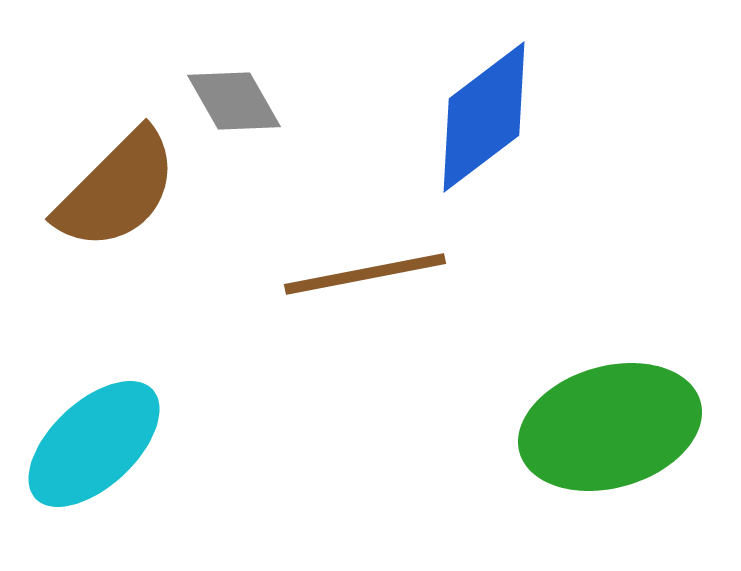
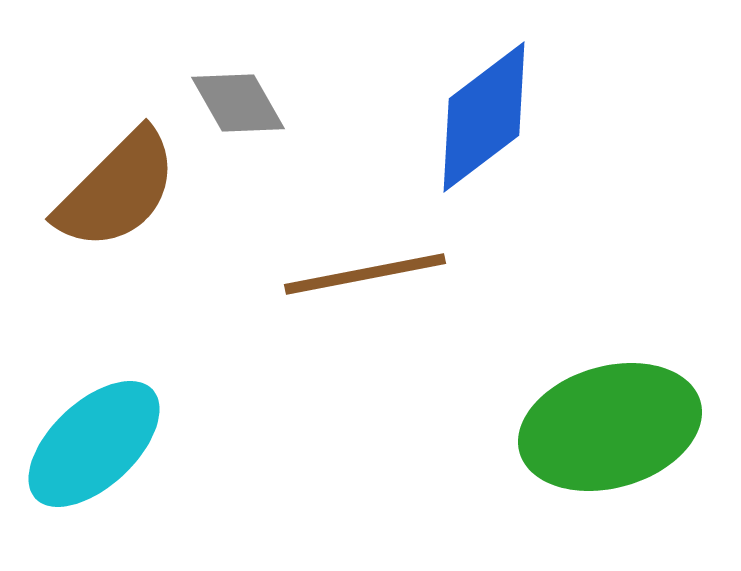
gray diamond: moved 4 px right, 2 px down
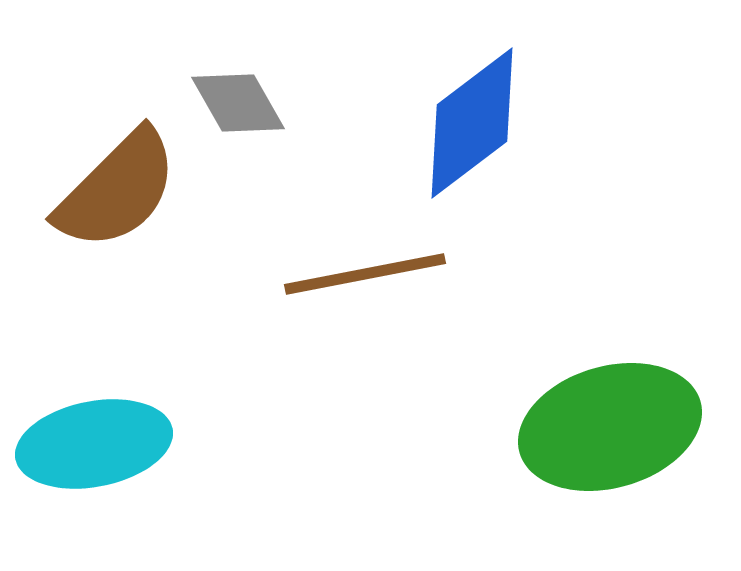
blue diamond: moved 12 px left, 6 px down
cyan ellipse: rotated 32 degrees clockwise
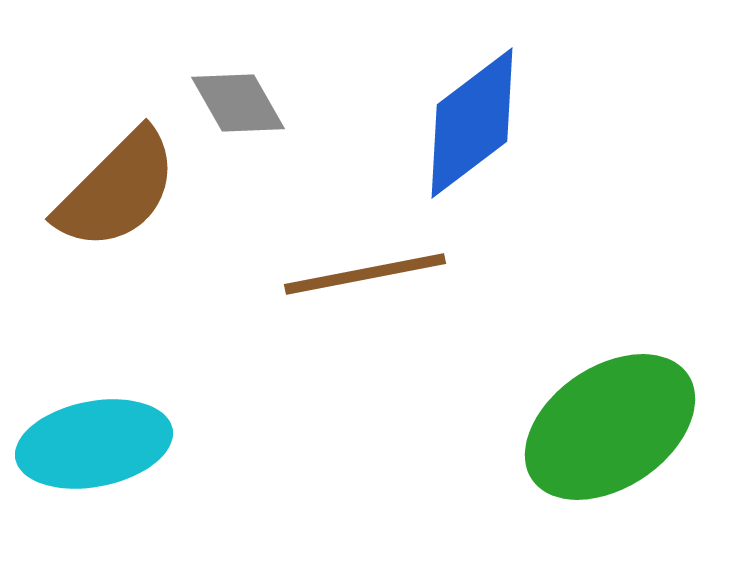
green ellipse: rotated 18 degrees counterclockwise
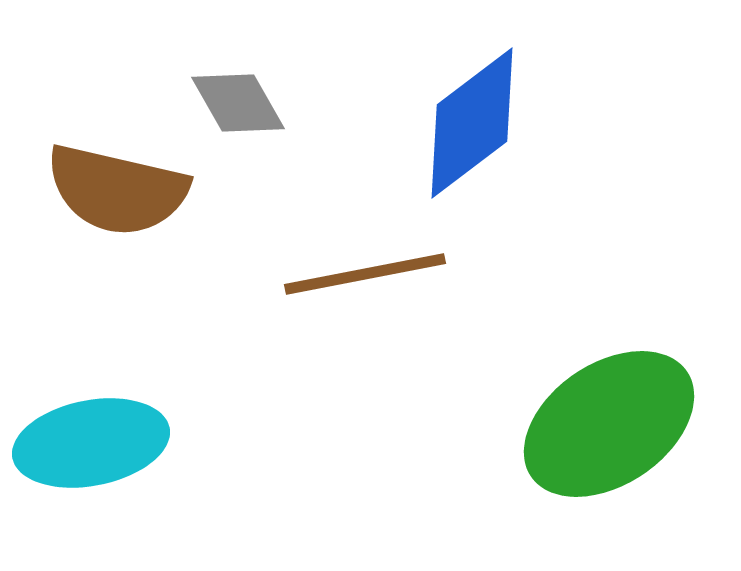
brown semicircle: rotated 58 degrees clockwise
green ellipse: moved 1 px left, 3 px up
cyan ellipse: moved 3 px left, 1 px up
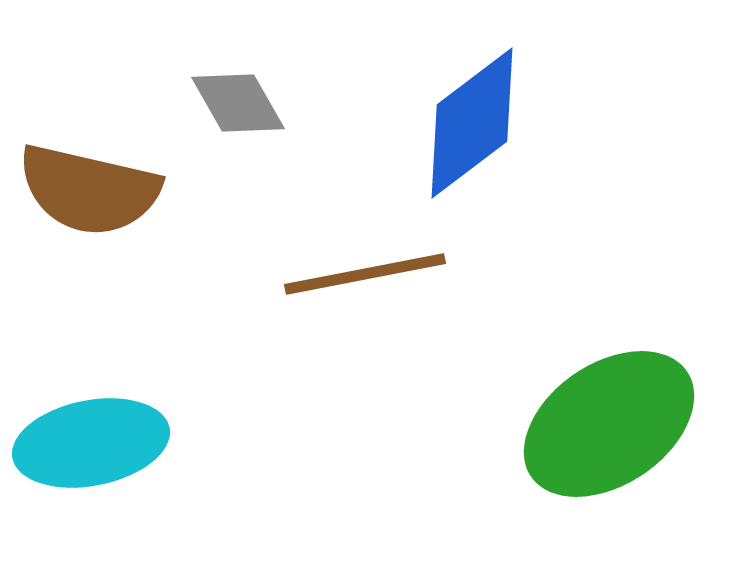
brown semicircle: moved 28 px left
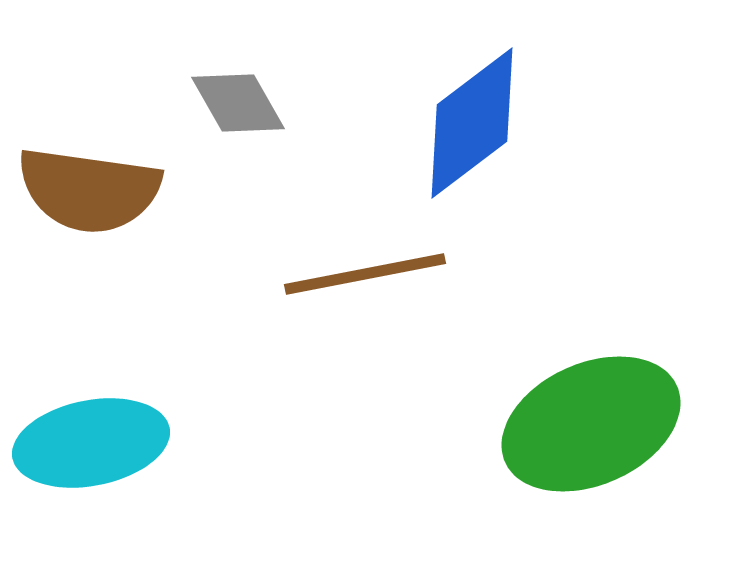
brown semicircle: rotated 5 degrees counterclockwise
green ellipse: moved 18 px left; rotated 10 degrees clockwise
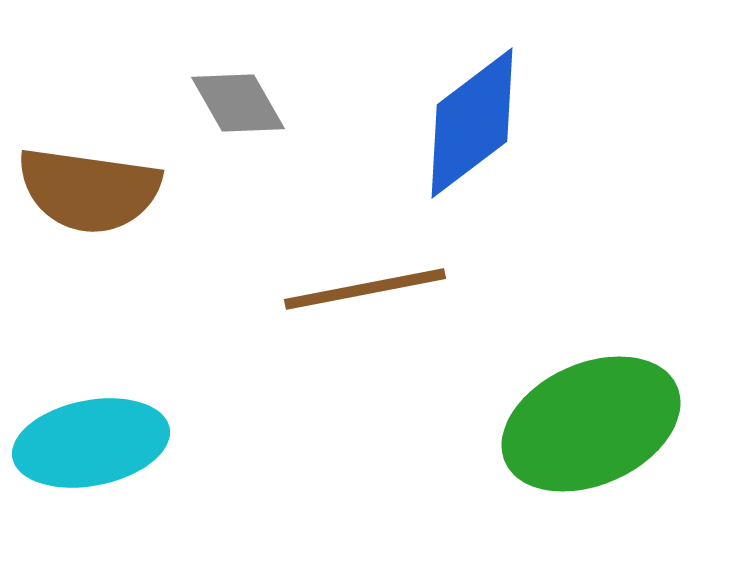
brown line: moved 15 px down
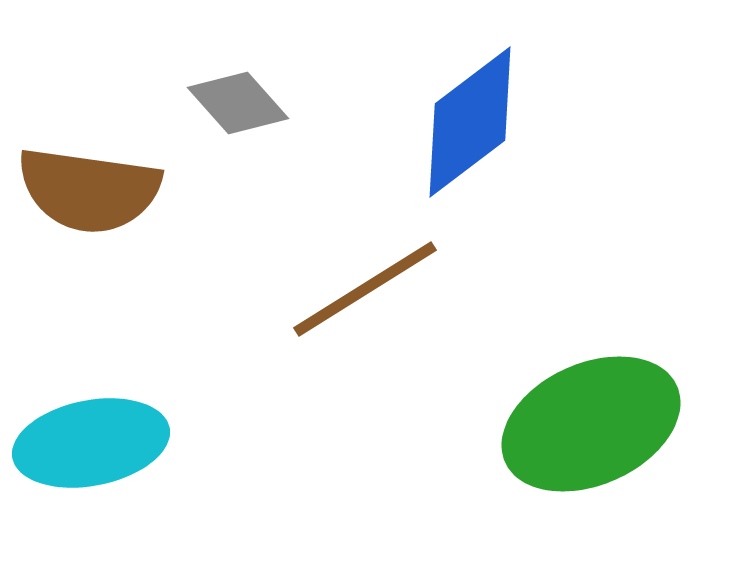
gray diamond: rotated 12 degrees counterclockwise
blue diamond: moved 2 px left, 1 px up
brown line: rotated 21 degrees counterclockwise
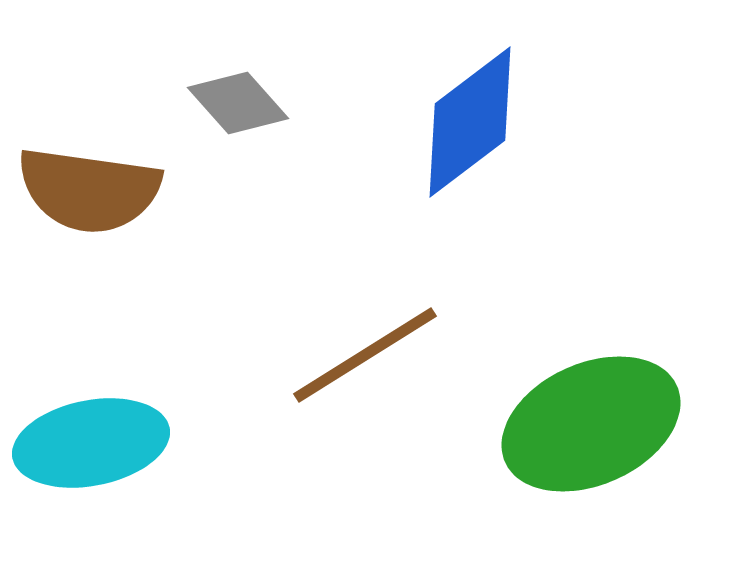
brown line: moved 66 px down
